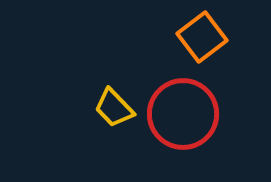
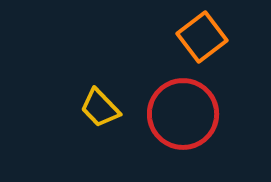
yellow trapezoid: moved 14 px left
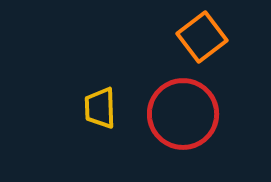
yellow trapezoid: rotated 42 degrees clockwise
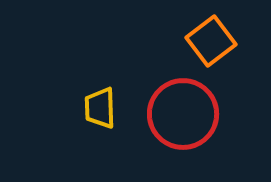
orange square: moved 9 px right, 4 px down
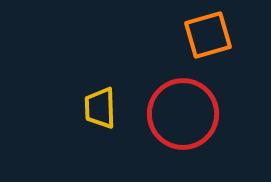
orange square: moved 3 px left, 6 px up; rotated 21 degrees clockwise
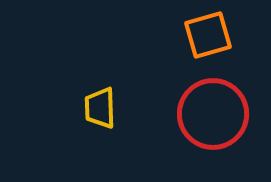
red circle: moved 30 px right
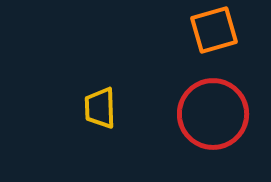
orange square: moved 6 px right, 5 px up
